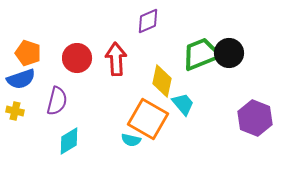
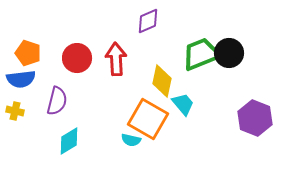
blue semicircle: rotated 12 degrees clockwise
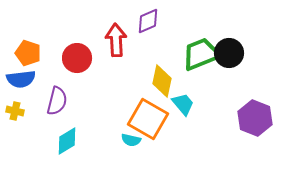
red arrow: moved 19 px up
cyan diamond: moved 2 px left
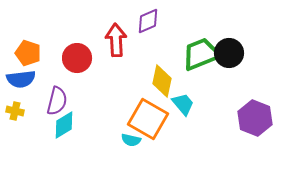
cyan diamond: moved 3 px left, 16 px up
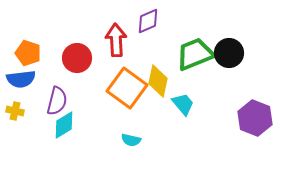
green trapezoid: moved 6 px left
yellow diamond: moved 4 px left
orange square: moved 21 px left, 31 px up; rotated 6 degrees clockwise
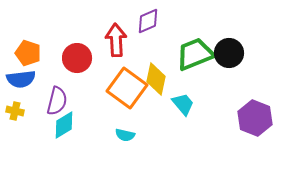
yellow diamond: moved 2 px left, 2 px up
cyan semicircle: moved 6 px left, 5 px up
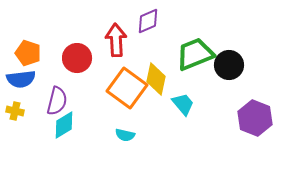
black circle: moved 12 px down
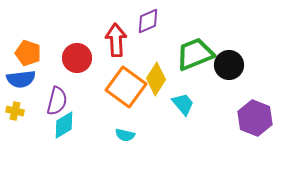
yellow diamond: rotated 20 degrees clockwise
orange square: moved 1 px left, 1 px up
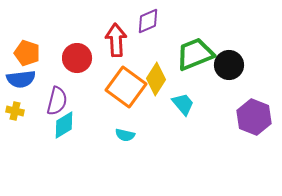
orange pentagon: moved 1 px left
purple hexagon: moved 1 px left, 1 px up
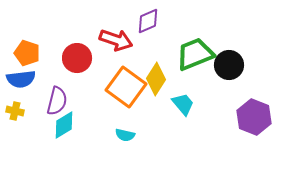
red arrow: rotated 112 degrees clockwise
